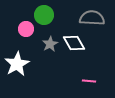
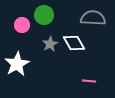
gray semicircle: moved 1 px right
pink circle: moved 4 px left, 4 px up
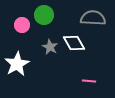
gray star: moved 3 px down; rotated 14 degrees counterclockwise
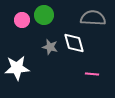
pink circle: moved 5 px up
white diamond: rotated 15 degrees clockwise
gray star: rotated 14 degrees counterclockwise
white star: moved 4 px down; rotated 25 degrees clockwise
pink line: moved 3 px right, 7 px up
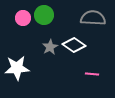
pink circle: moved 1 px right, 2 px up
white diamond: moved 2 px down; rotated 40 degrees counterclockwise
gray star: rotated 28 degrees clockwise
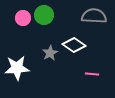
gray semicircle: moved 1 px right, 2 px up
gray star: moved 6 px down
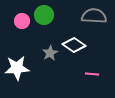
pink circle: moved 1 px left, 3 px down
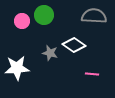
gray star: rotated 28 degrees counterclockwise
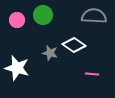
green circle: moved 1 px left
pink circle: moved 5 px left, 1 px up
white star: rotated 20 degrees clockwise
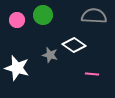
gray star: moved 2 px down
